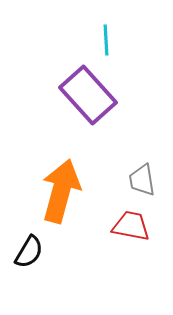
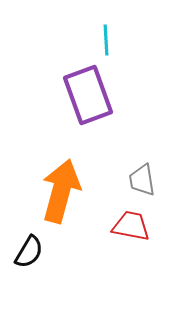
purple rectangle: rotated 22 degrees clockwise
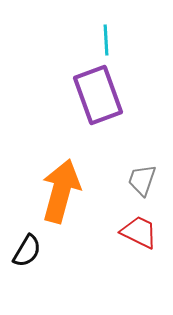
purple rectangle: moved 10 px right
gray trapezoid: rotated 28 degrees clockwise
red trapezoid: moved 8 px right, 6 px down; rotated 15 degrees clockwise
black semicircle: moved 2 px left, 1 px up
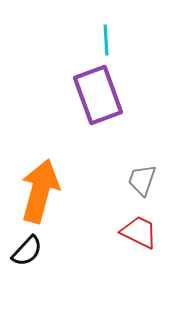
orange arrow: moved 21 px left
black semicircle: rotated 12 degrees clockwise
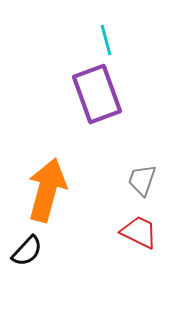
cyan line: rotated 12 degrees counterclockwise
purple rectangle: moved 1 px left, 1 px up
orange arrow: moved 7 px right, 1 px up
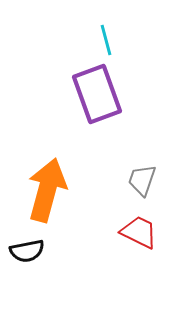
black semicircle: rotated 36 degrees clockwise
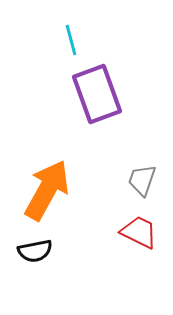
cyan line: moved 35 px left
orange arrow: rotated 14 degrees clockwise
black semicircle: moved 8 px right
